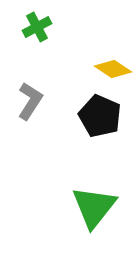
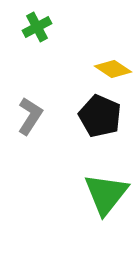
gray L-shape: moved 15 px down
green triangle: moved 12 px right, 13 px up
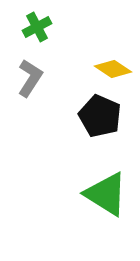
gray L-shape: moved 38 px up
green triangle: rotated 36 degrees counterclockwise
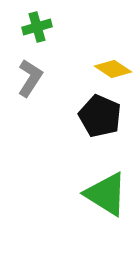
green cross: rotated 12 degrees clockwise
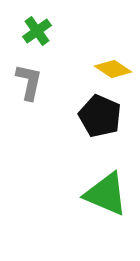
green cross: moved 4 px down; rotated 20 degrees counterclockwise
gray L-shape: moved 1 px left, 4 px down; rotated 21 degrees counterclockwise
green triangle: rotated 9 degrees counterclockwise
